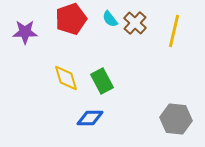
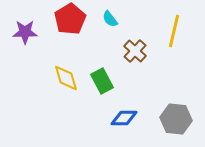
red pentagon: moved 1 px left; rotated 12 degrees counterclockwise
brown cross: moved 28 px down
blue diamond: moved 34 px right
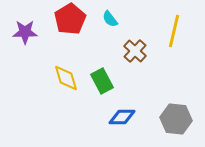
blue diamond: moved 2 px left, 1 px up
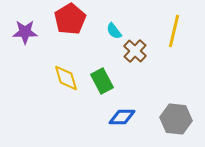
cyan semicircle: moved 4 px right, 12 px down
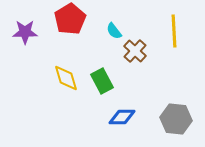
yellow line: rotated 16 degrees counterclockwise
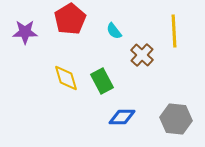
brown cross: moved 7 px right, 4 px down
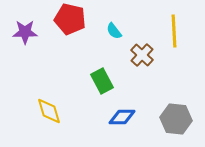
red pentagon: rotated 28 degrees counterclockwise
yellow diamond: moved 17 px left, 33 px down
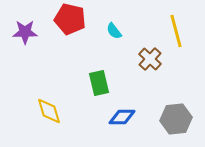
yellow line: moved 2 px right; rotated 12 degrees counterclockwise
brown cross: moved 8 px right, 4 px down
green rectangle: moved 3 px left, 2 px down; rotated 15 degrees clockwise
gray hexagon: rotated 12 degrees counterclockwise
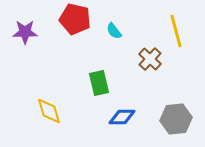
red pentagon: moved 5 px right
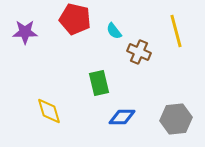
brown cross: moved 11 px left, 7 px up; rotated 20 degrees counterclockwise
